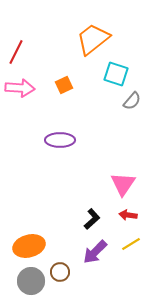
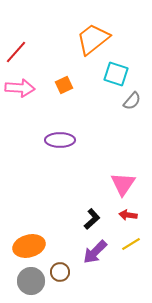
red line: rotated 15 degrees clockwise
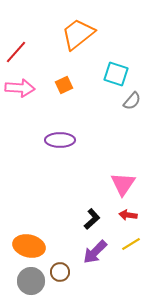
orange trapezoid: moved 15 px left, 5 px up
orange ellipse: rotated 28 degrees clockwise
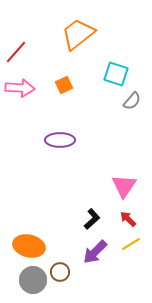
pink triangle: moved 1 px right, 2 px down
red arrow: moved 4 px down; rotated 36 degrees clockwise
gray circle: moved 2 px right, 1 px up
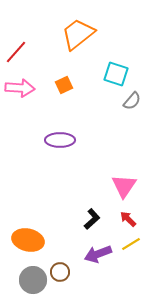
orange ellipse: moved 1 px left, 6 px up
purple arrow: moved 3 px right, 2 px down; rotated 24 degrees clockwise
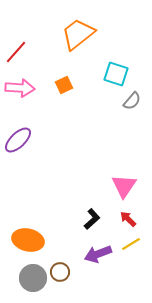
purple ellipse: moved 42 px left; rotated 44 degrees counterclockwise
gray circle: moved 2 px up
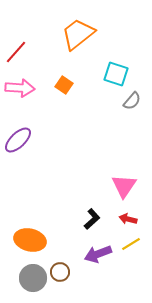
orange square: rotated 30 degrees counterclockwise
red arrow: rotated 30 degrees counterclockwise
orange ellipse: moved 2 px right
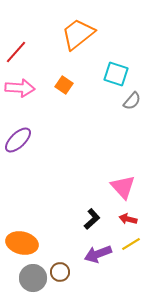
pink triangle: moved 1 px left, 1 px down; rotated 16 degrees counterclockwise
orange ellipse: moved 8 px left, 3 px down
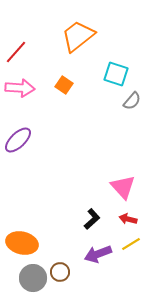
orange trapezoid: moved 2 px down
